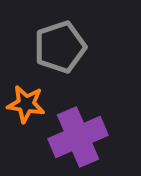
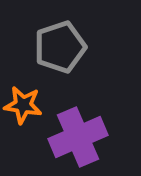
orange star: moved 3 px left, 1 px down
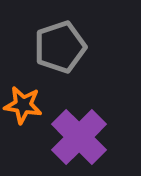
purple cross: moved 1 px right; rotated 22 degrees counterclockwise
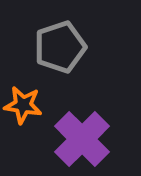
purple cross: moved 3 px right, 2 px down
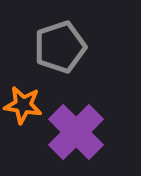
purple cross: moved 6 px left, 7 px up
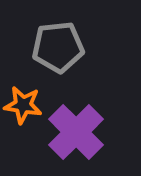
gray pentagon: moved 2 px left; rotated 12 degrees clockwise
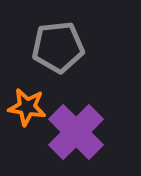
orange star: moved 4 px right, 2 px down
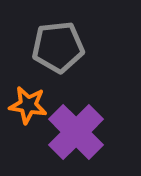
orange star: moved 1 px right, 2 px up
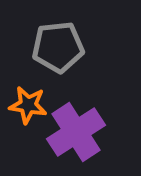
purple cross: rotated 12 degrees clockwise
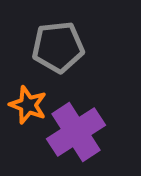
orange star: rotated 12 degrees clockwise
